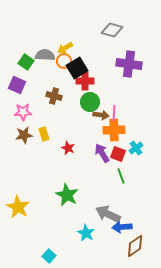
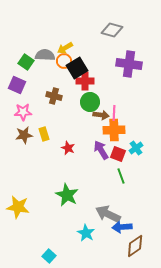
purple arrow: moved 1 px left, 3 px up
yellow star: rotated 20 degrees counterclockwise
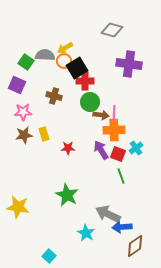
red star: rotated 24 degrees counterclockwise
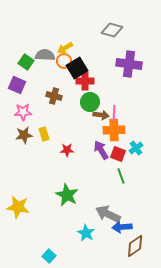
red star: moved 1 px left, 2 px down
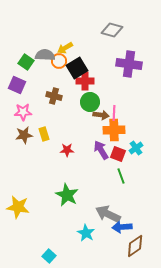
orange circle: moved 5 px left
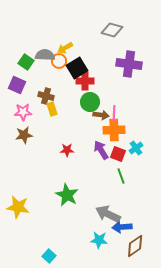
brown cross: moved 8 px left
yellow rectangle: moved 8 px right, 25 px up
cyan star: moved 13 px right, 7 px down; rotated 24 degrees counterclockwise
